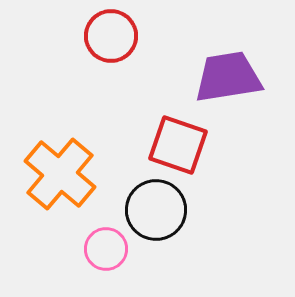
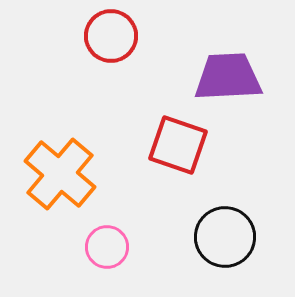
purple trapezoid: rotated 6 degrees clockwise
black circle: moved 69 px right, 27 px down
pink circle: moved 1 px right, 2 px up
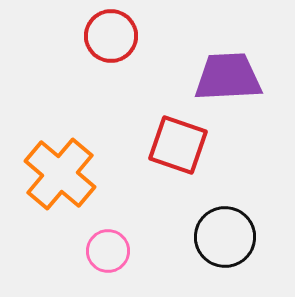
pink circle: moved 1 px right, 4 px down
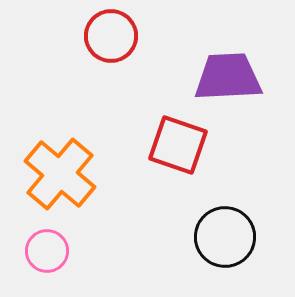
pink circle: moved 61 px left
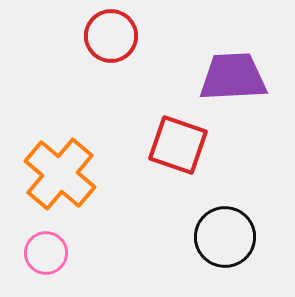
purple trapezoid: moved 5 px right
pink circle: moved 1 px left, 2 px down
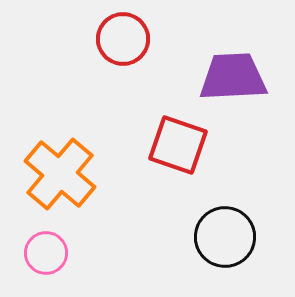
red circle: moved 12 px right, 3 px down
